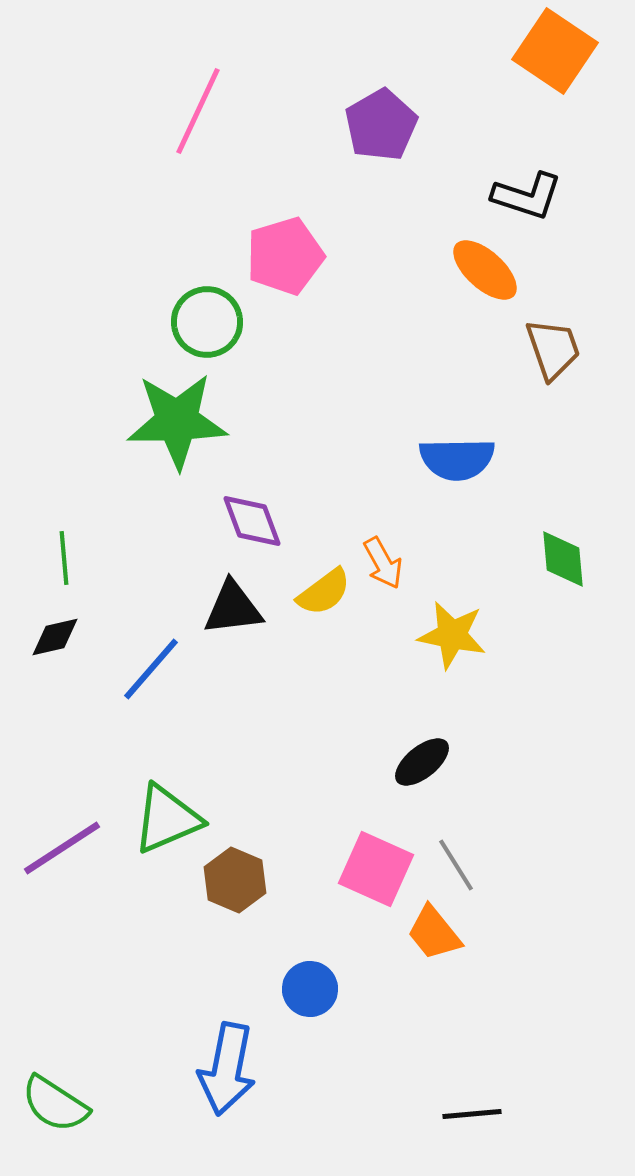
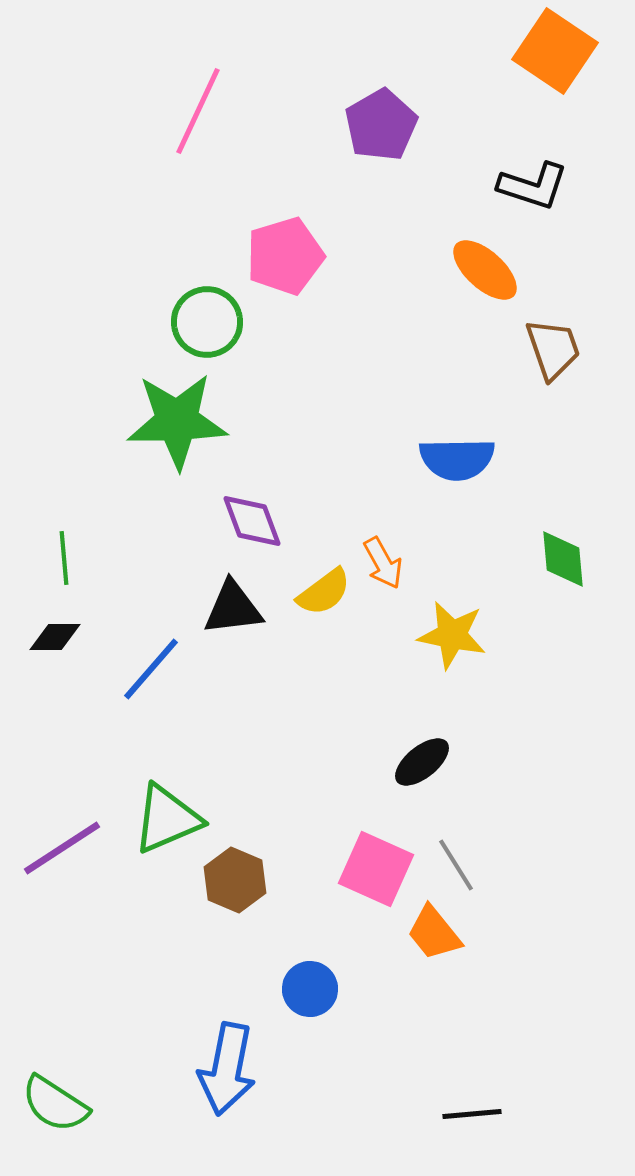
black L-shape: moved 6 px right, 10 px up
black diamond: rotated 12 degrees clockwise
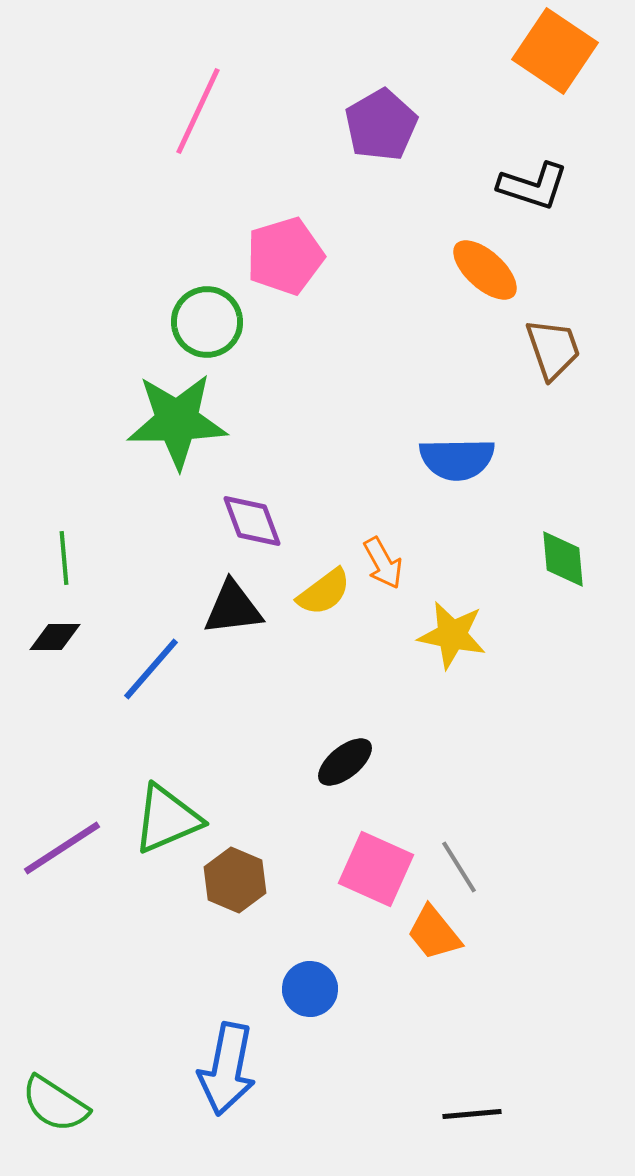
black ellipse: moved 77 px left
gray line: moved 3 px right, 2 px down
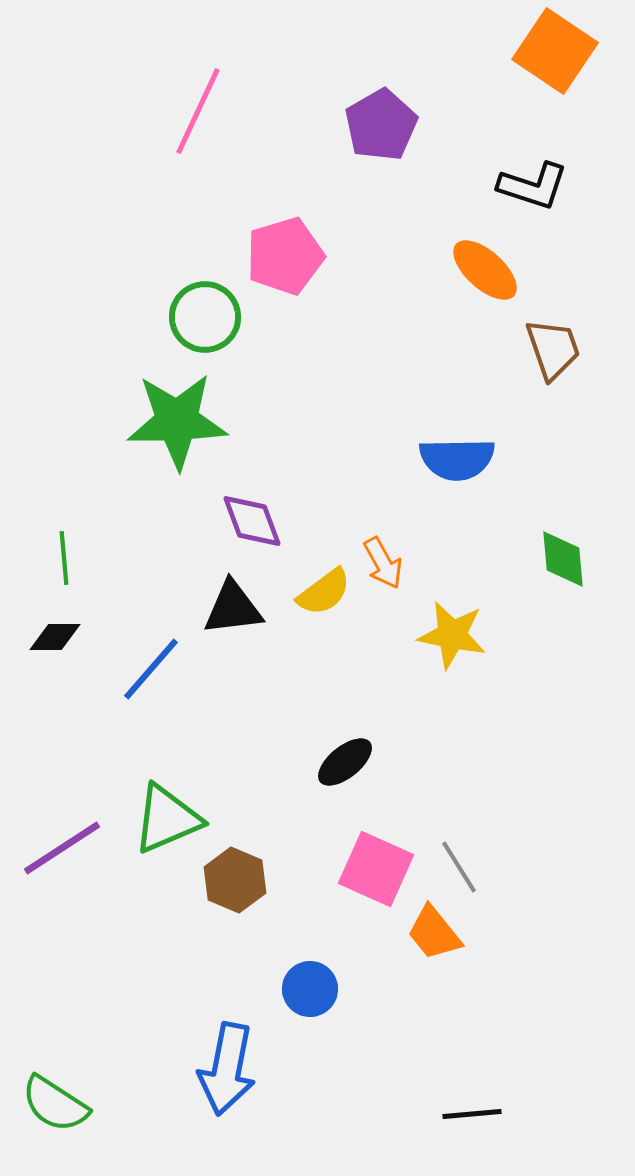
green circle: moved 2 px left, 5 px up
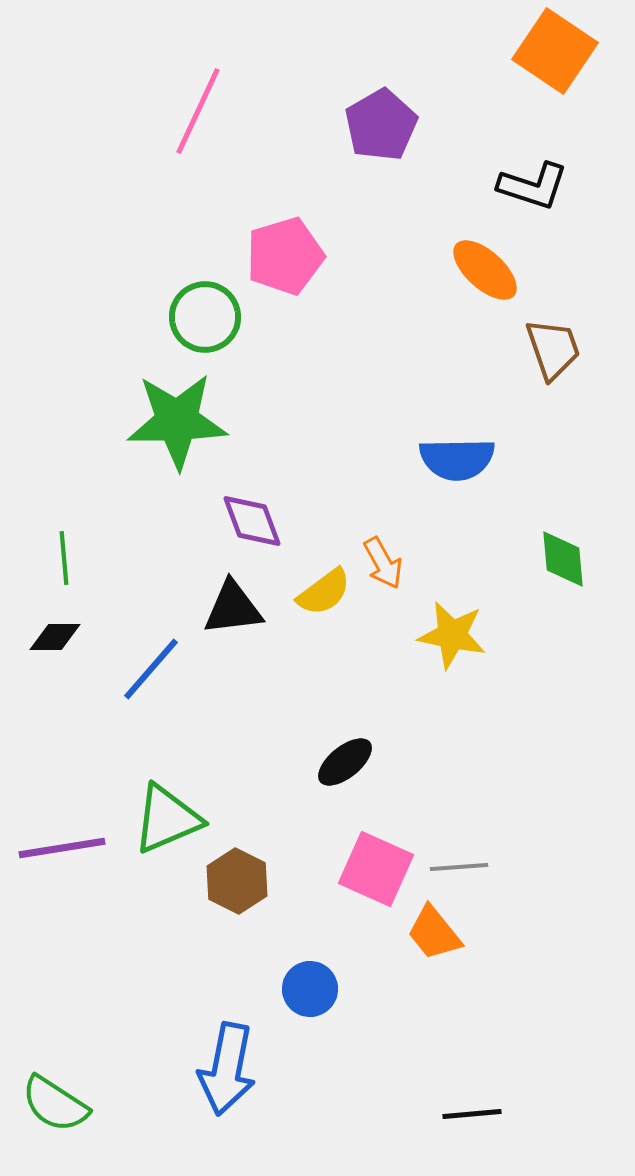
purple line: rotated 24 degrees clockwise
gray line: rotated 62 degrees counterclockwise
brown hexagon: moved 2 px right, 1 px down; rotated 4 degrees clockwise
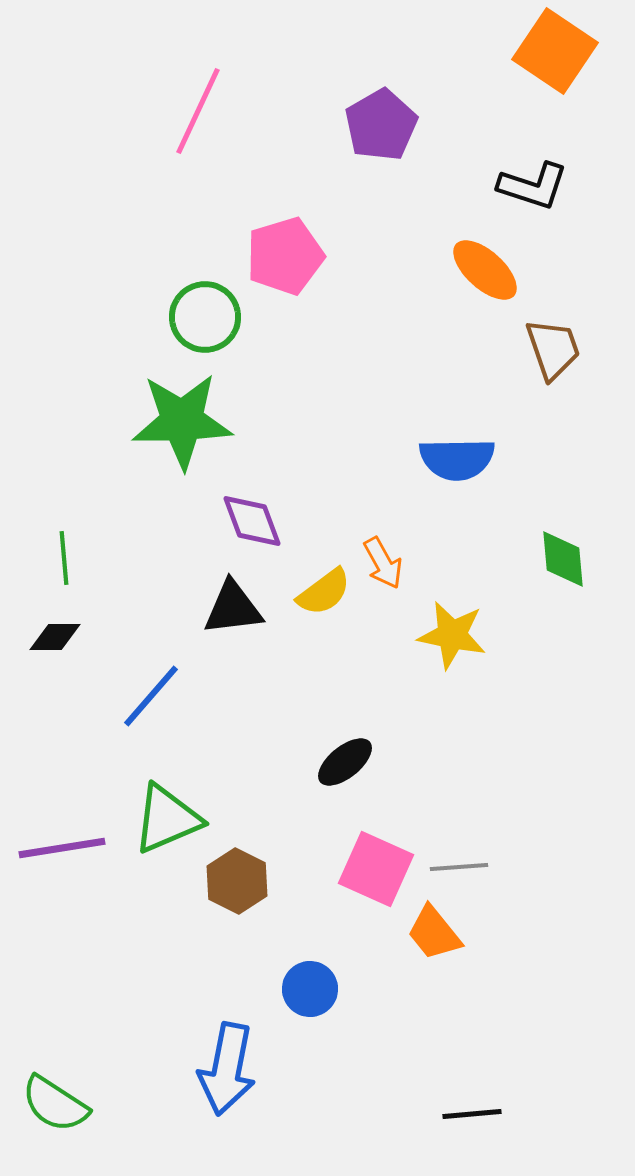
green star: moved 5 px right
blue line: moved 27 px down
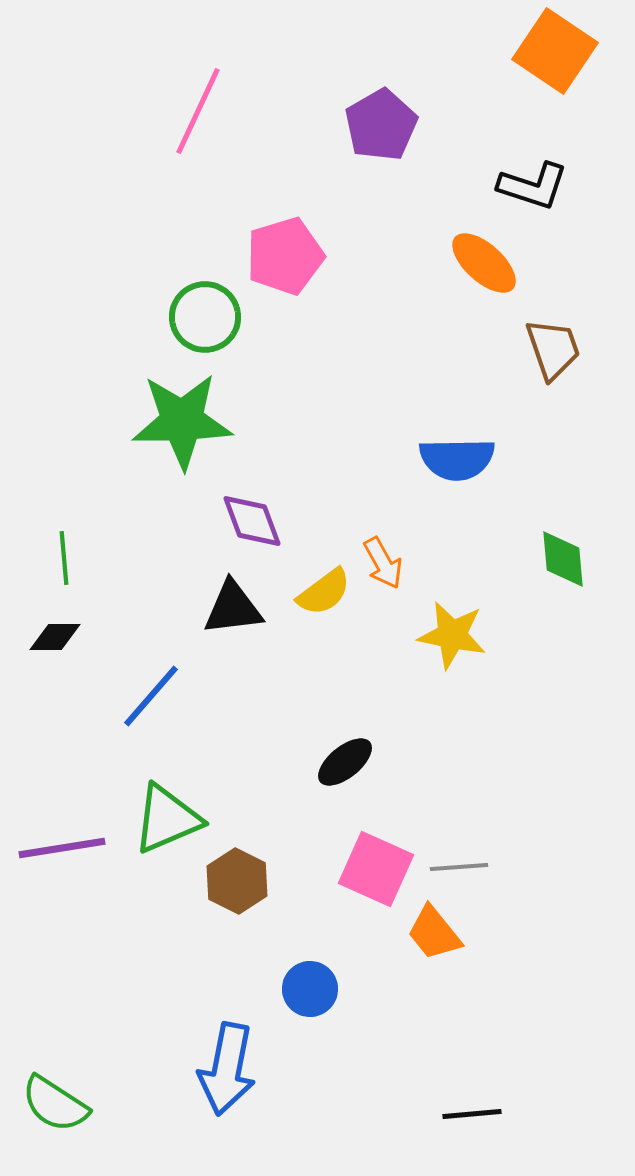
orange ellipse: moved 1 px left, 7 px up
